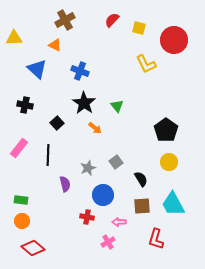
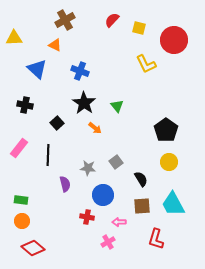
gray star: rotated 28 degrees clockwise
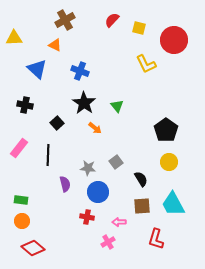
blue circle: moved 5 px left, 3 px up
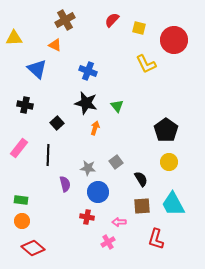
blue cross: moved 8 px right
black star: moved 2 px right; rotated 20 degrees counterclockwise
orange arrow: rotated 112 degrees counterclockwise
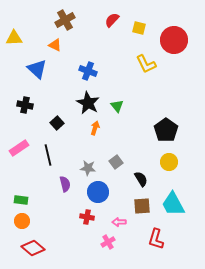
black star: moved 2 px right; rotated 15 degrees clockwise
pink rectangle: rotated 18 degrees clockwise
black line: rotated 15 degrees counterclockwise
